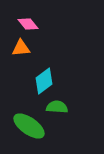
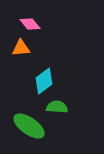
pink diamond: moved 2 px right
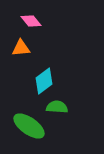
pink diamond: moved 1 px right, 3 px up
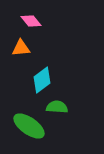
cyan diamond: moved 2 px left, 1 px up
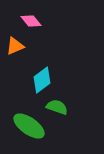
orange triangle: moved 6 px left, 2 px up; rotated 18 degrees counterclockwise
green semicircle: rotated 15 degrees clockwise
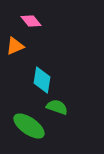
cyan diamond: rotated 44 degrees counterclockwise
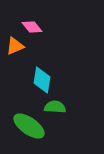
pink diamond: moved 1 px right, 6 px down
green semicircle: moved 2 px left; rotated 15 degrees counterclockwise
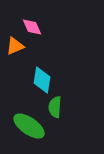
pink diamond: rotated 15 degrees clockwise
green semicircle: rotated 90 degrees counterclockwise
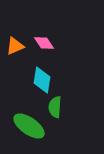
pink diamond: moved 12 px right, 16 px down; rotated 10 degrees counterclockwise
